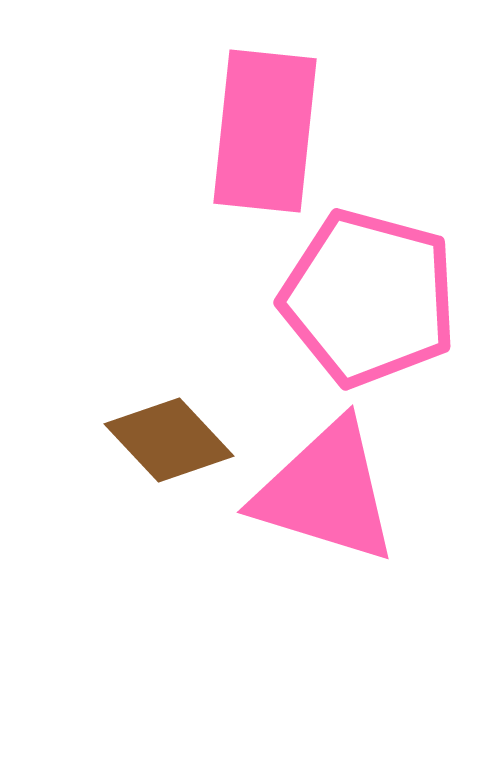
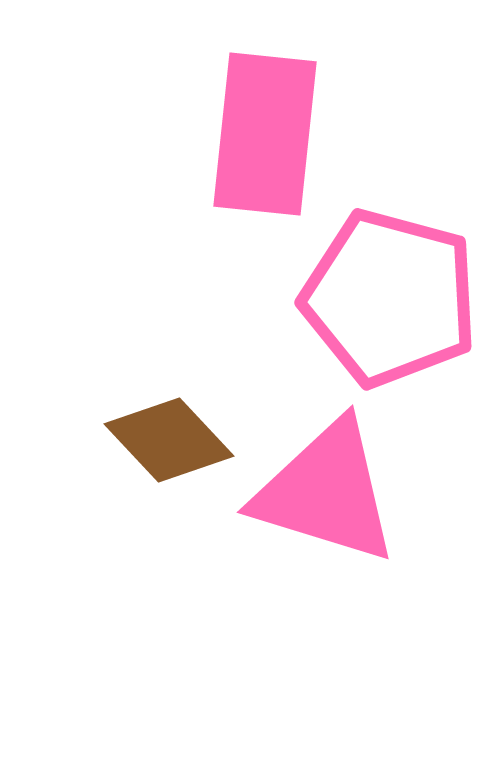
pink rectangle: moved 3 px down
pink pentagon: moved 21 px right
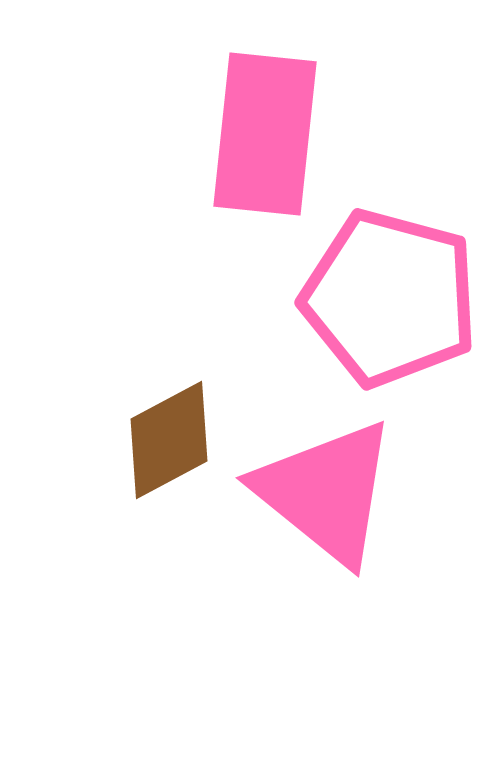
brown diamond: rotated 75 degrees counterclockwise
pink triangle: rotated 22 degrees clockwise
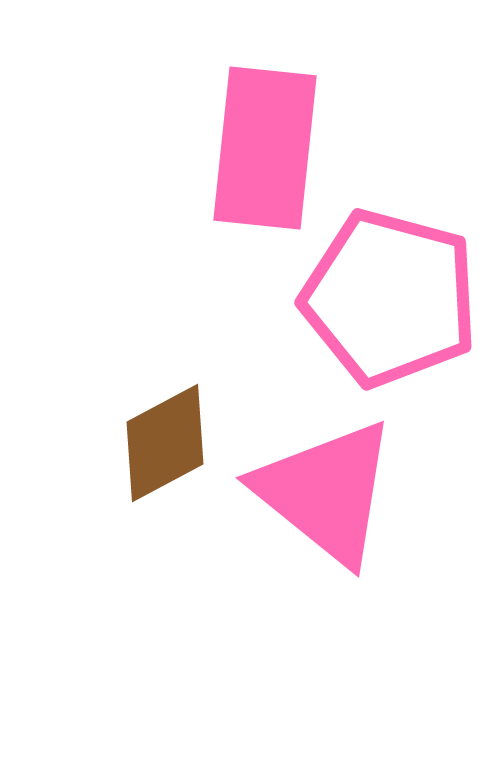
pink rectangle: moved 14 px down
brown diamond: moved 4 px left, 3 px down
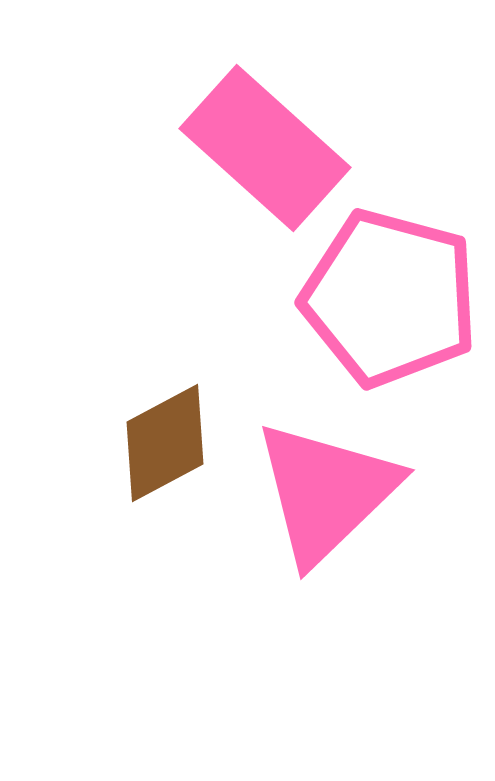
pink rectangle: rotated 54 degrees counterclockwise
pink triangle: rotated 37 degrees clockwise
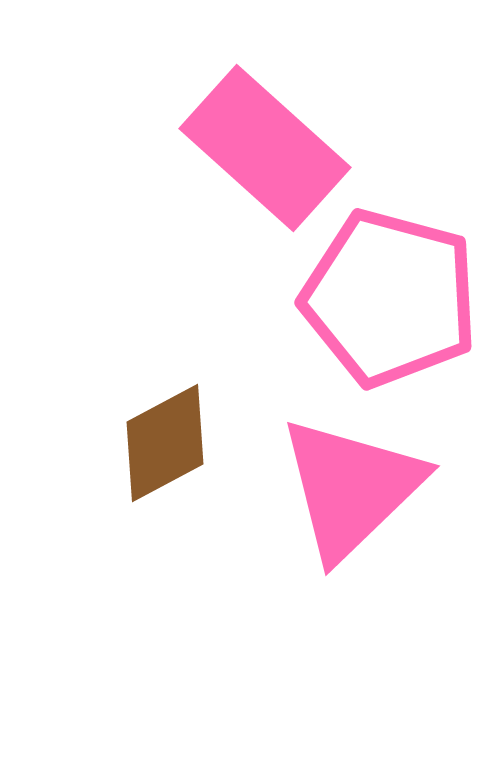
pink triangle: moved 25 px right, 4 px up
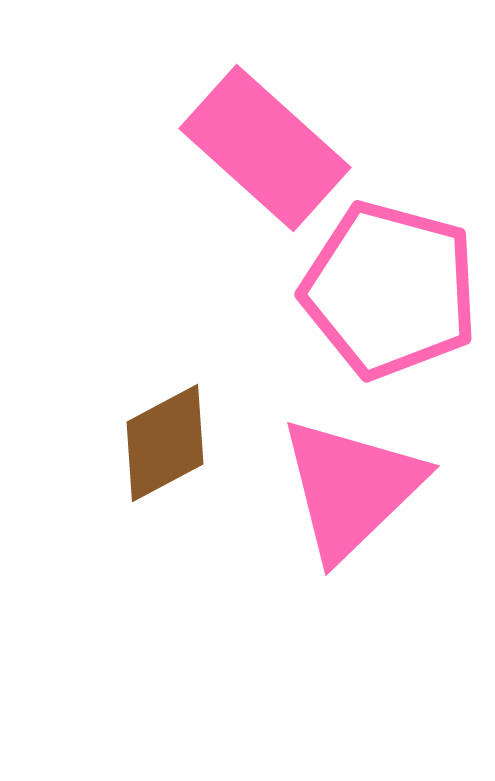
pink pentagon: moved 8 px up
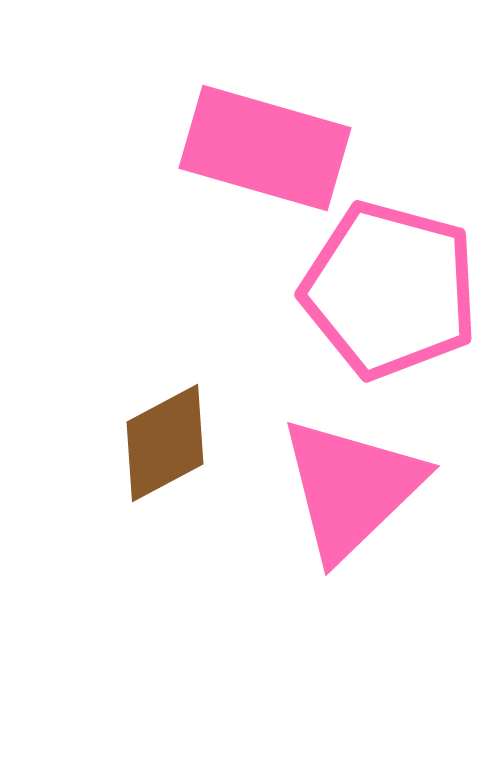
pink rectangle: rotated 26 degrees counterclockwise
